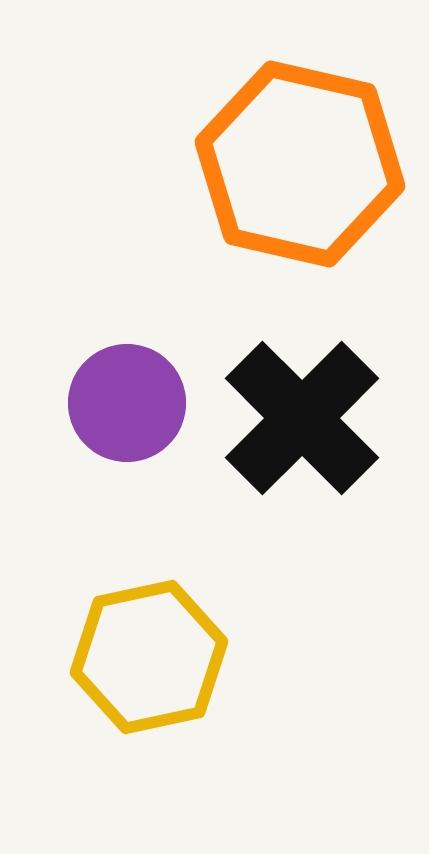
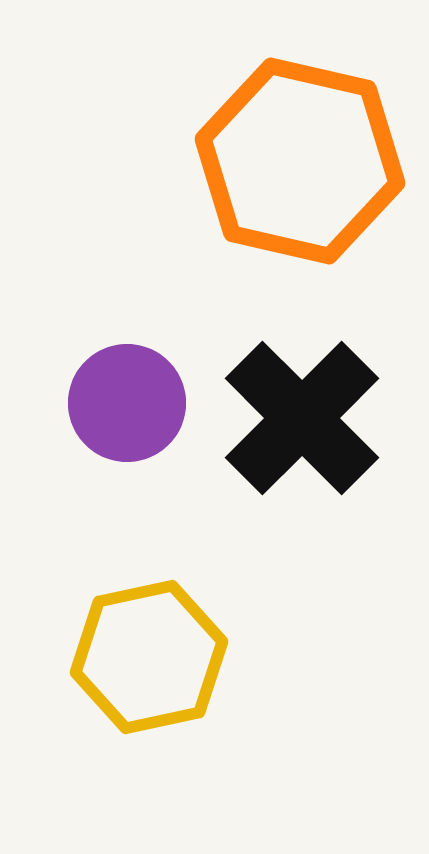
orange hexagon: moved 3 px up
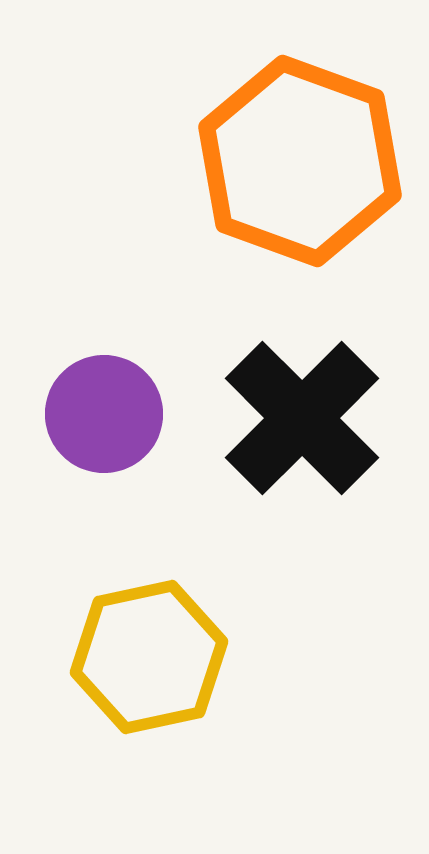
orange hexagon: rotated 7 degrees clockwise
purple circle: moved 23 px left, 11 px down
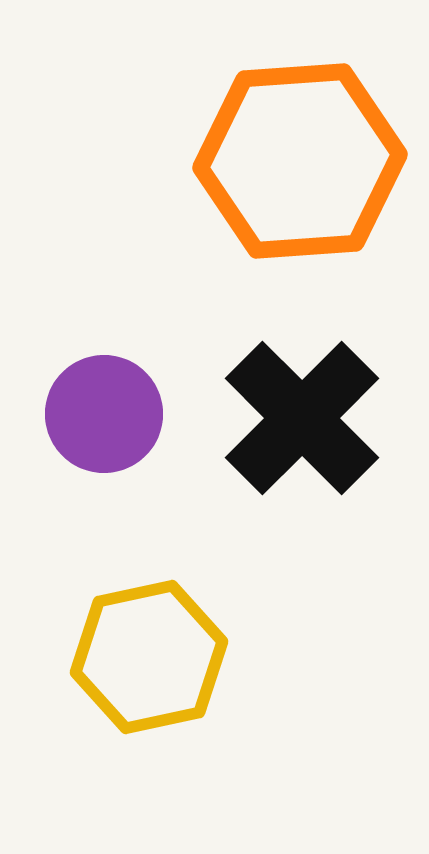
orange hexagon: rotated 24 degrees counterclockwise
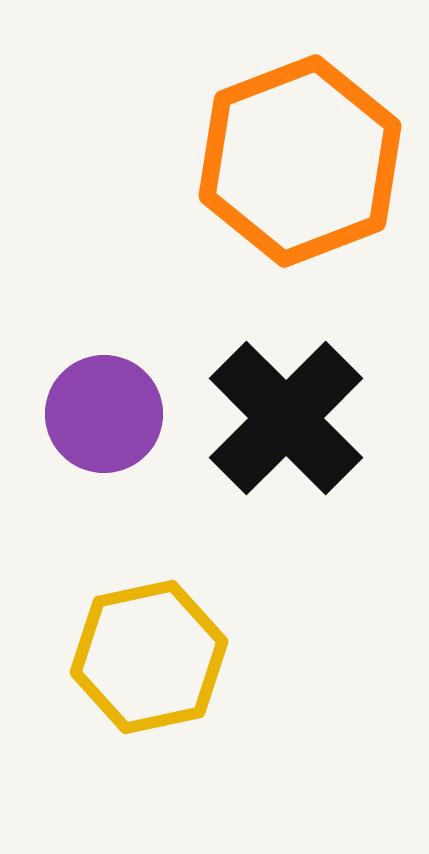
orange hexagon: rotated 17 degrees counterclockwise
black cross: moved 16 px left
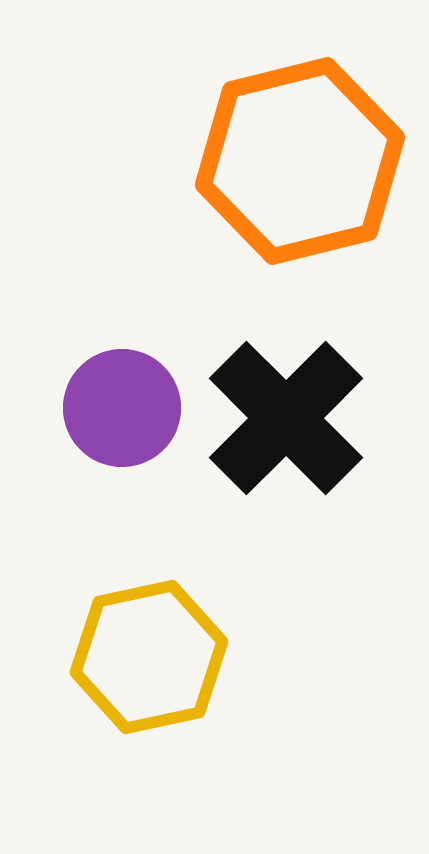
orange hexagon: rotated 7 degrees clockwise
purple circle: moved 18 px right, 6 px up
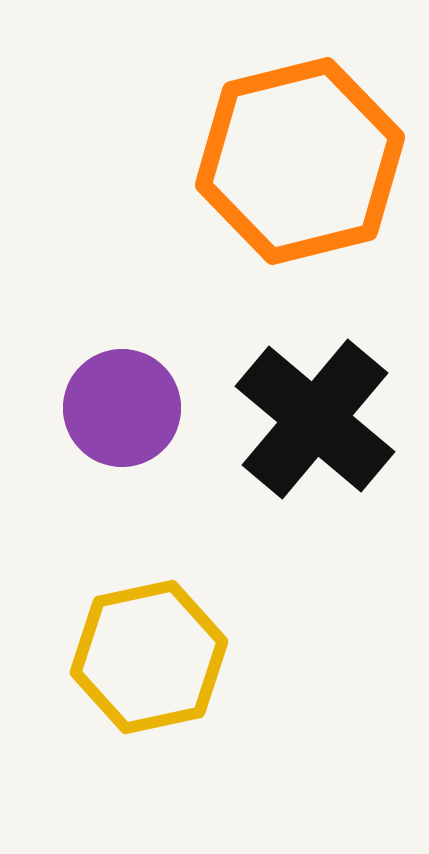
black cross: moved 29 px right, 1 px down; rotated 5 degrees counterclockwise
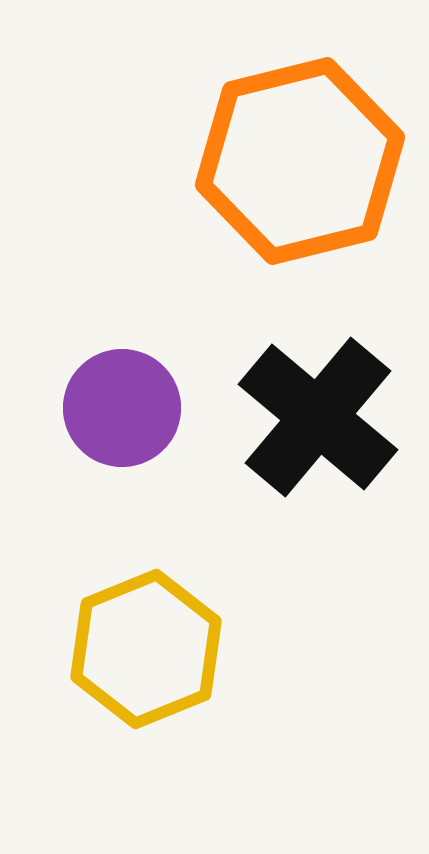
black cross: moved 3 px right, 2 px up
yellow hexagon: moved 3 px left, 8 px up; rotated 10 degrees counterclockwise
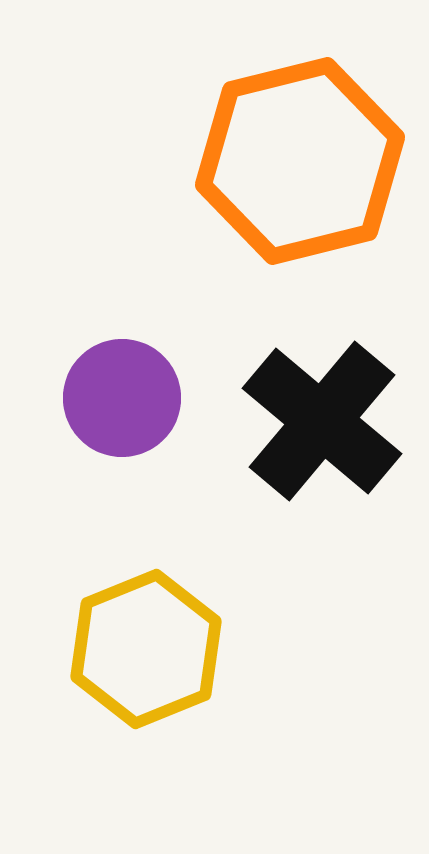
purple circle: moved 10 px up
black cross: moved 4 px right, 4 px down
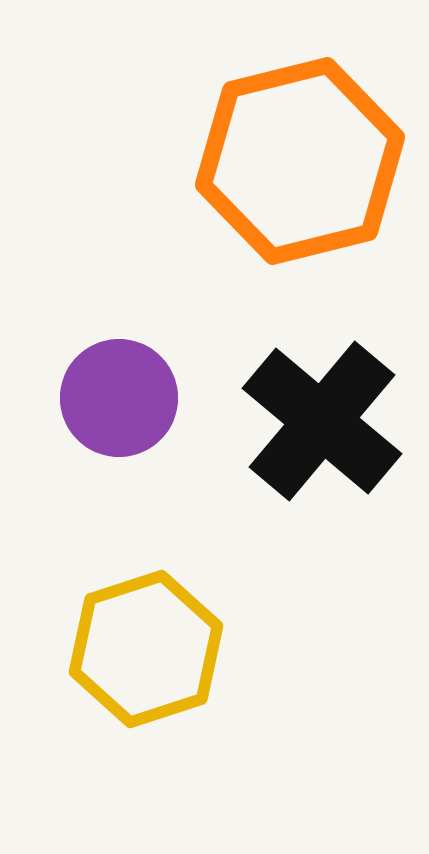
purple circle: moved 3 px left
yellow hexagon: rotated 4 degrees clockwise
